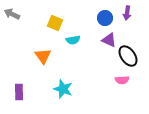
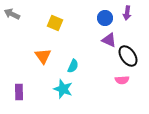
cyan semicircle: moved 26 px down; rotated 56 degrees counterclockwise
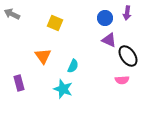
purple rectangle: moved 9 px up; rotated 14 degrees counterclockwise
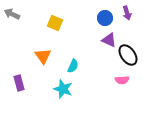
purple arrow: rotated 24 degrees counterclockwise
black ellipse: moved 1 px up
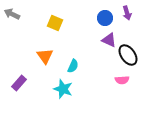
orange triangle: moved 2 px right
purple rectangle: rotated 56 degrees clockwise
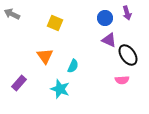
cyan star: moved 3 px left
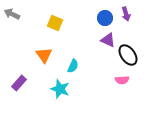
purple arrow: moved 1 px left, 1 px down
purple triangle: moved 1 px left
orange triangle: moved 1 px left, 1 px up
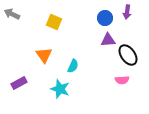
purple arrow: moved 1 px right, 2 px up; rotated 24 degrees clockwise
yellow square: moved 1 px left, 1 px up
purple triangle: rotated 28 degrees counterclockwise
purple rectangle: rotated 21 degrees clockwise
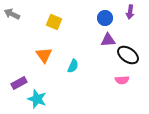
purple arrow: moved 3 px right
black ellipse: rotated 20 degrees counterclockwise
cyan star: moved 23 px left, 10 px down
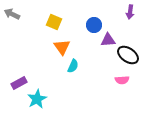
blue circle: moved 11 px left, 7 px down
orange triangle: moved 18 px right, 8 px up
cyan star: rotated 24 degrees clockwise
